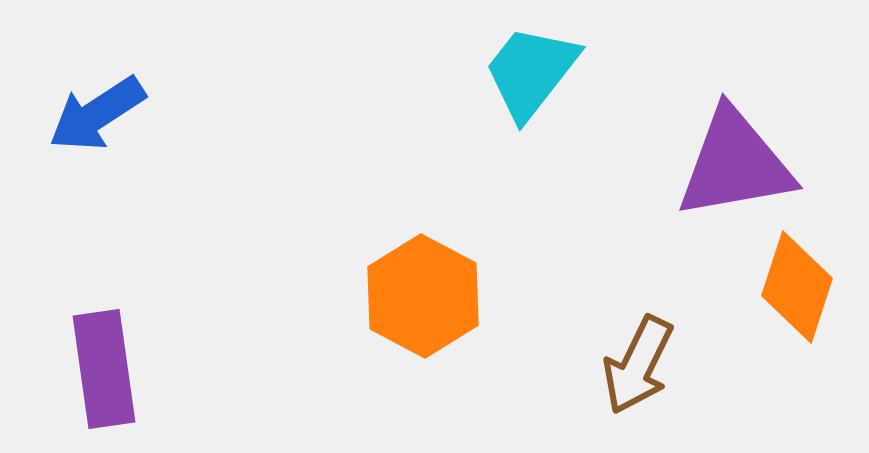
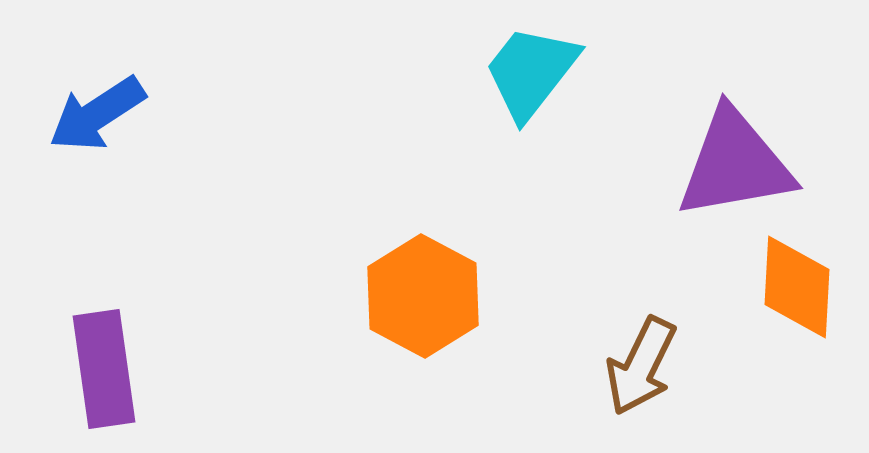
orange diamond: rotated 15 degrees counterclockwise
brown arrow: moved 3 px right, 1 px down
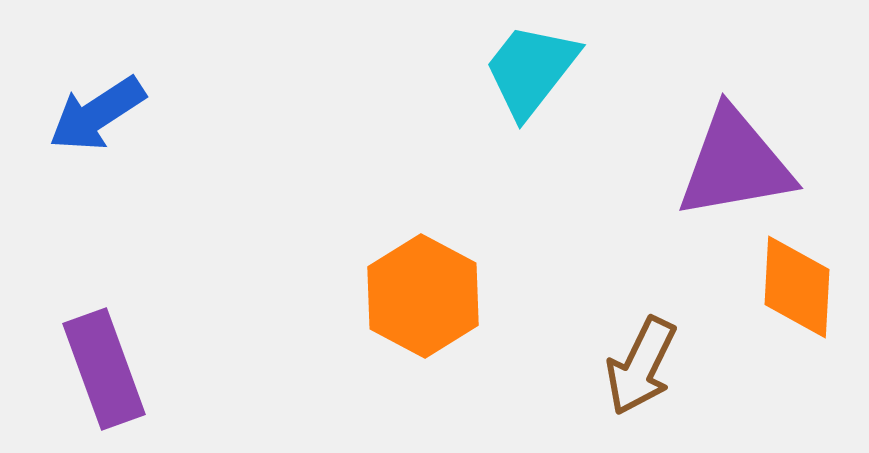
cyan trapezoid: moved 2 px up
purple rectangle: rotated 12 degrees counterclockwise
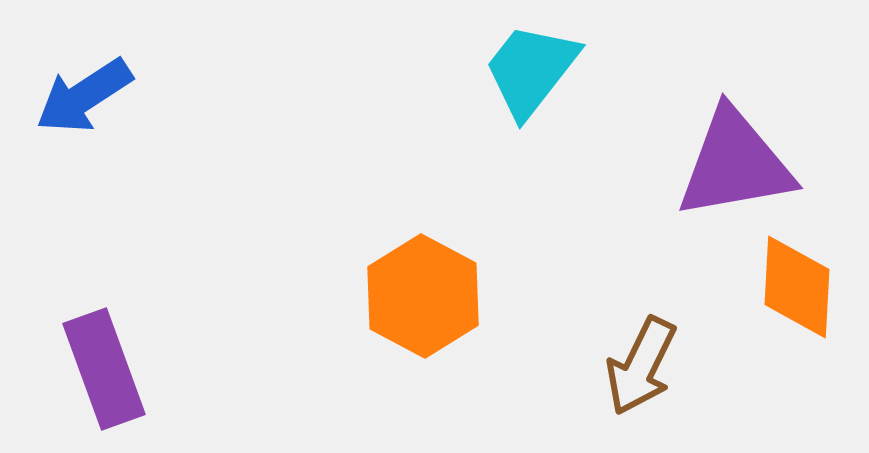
blue arrow: moved 13 px left, 18 px up
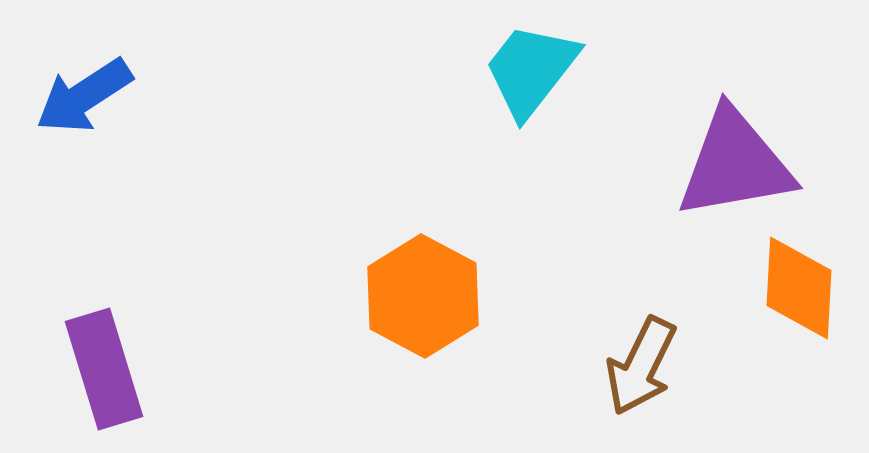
orange diamond: moved 2 px right, 1 px down
purple rectangle: rotated 3 degrees clockwise
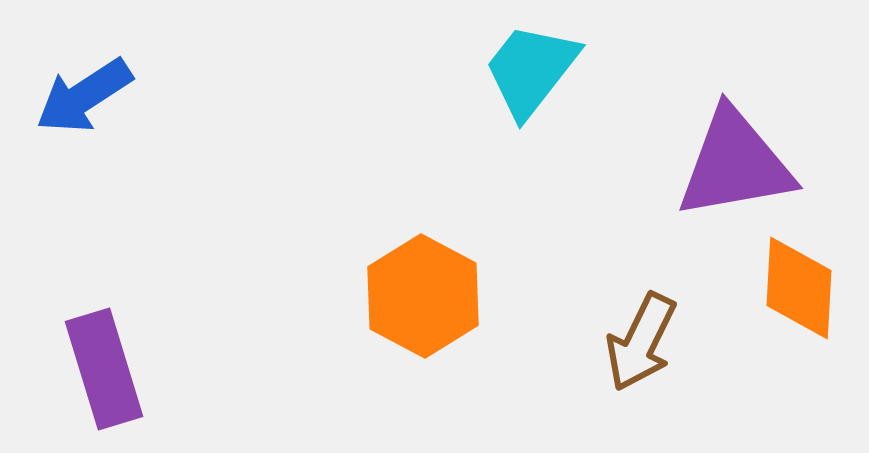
brown arrow: moved 24 px up
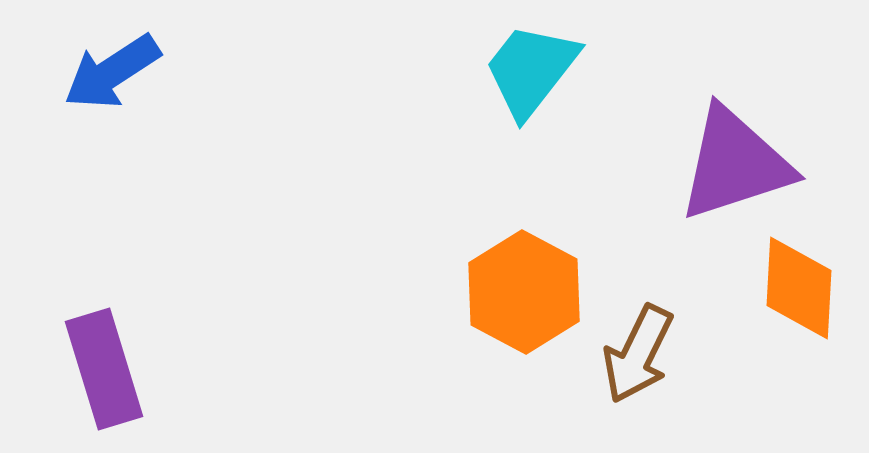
blue arrow: moved 28 px right, 24 px up
purple triangle: rotated 8 degrees counterclockwise
orange hexagon: moved 101 px right, 4 px up
brown arrow: moved 3 px left, 12 px down
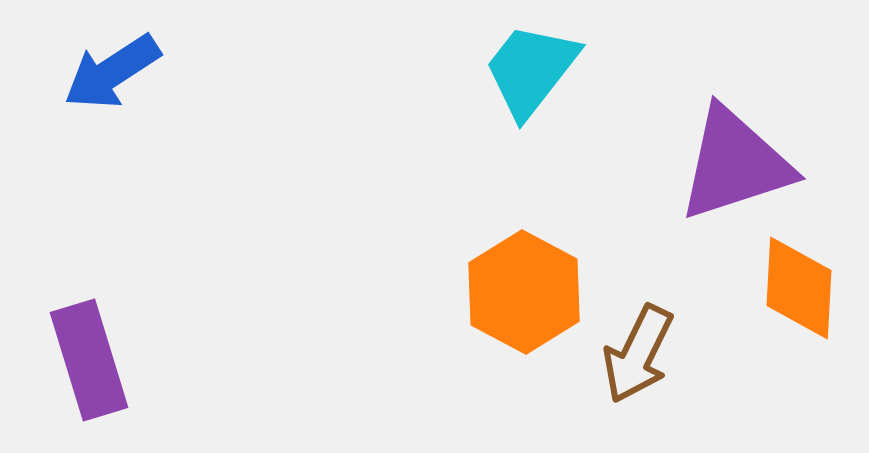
purple rectangle: moved 15 px left, 9 px up
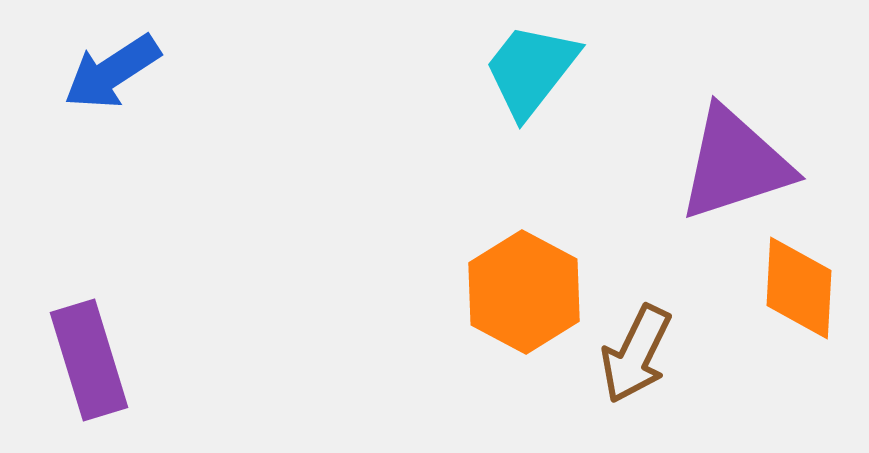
brown arrow: moved 2 px left
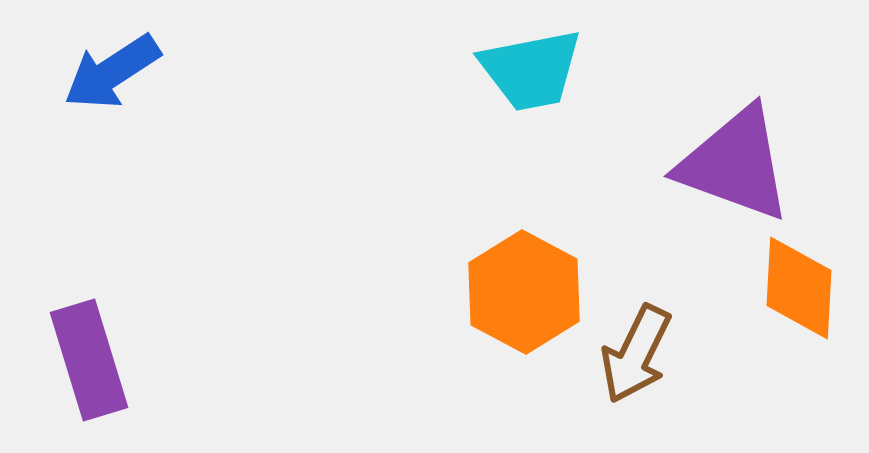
cyan trapezoid: rotated 139 degrees counterclockwise
purple triangle: rotated 38 degrees clockwise
